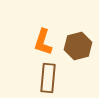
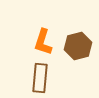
brown rectangle: moved 8 px left
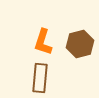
brown hexagon: moved 2 px right, 2 px up
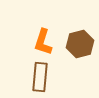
brown rectangle: moved 1 px up
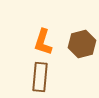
brown hexagon: moved 2 px right
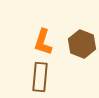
brown hexagon: rotated 24 degrees counterclockwise
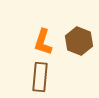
brown hexagon: moved 3 px left, 3 px up
